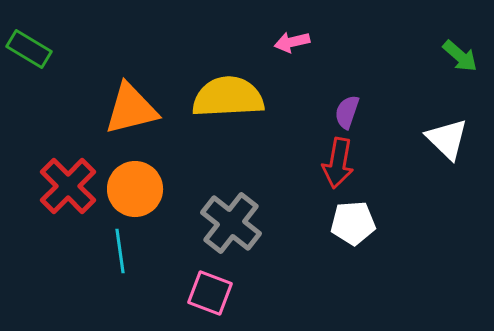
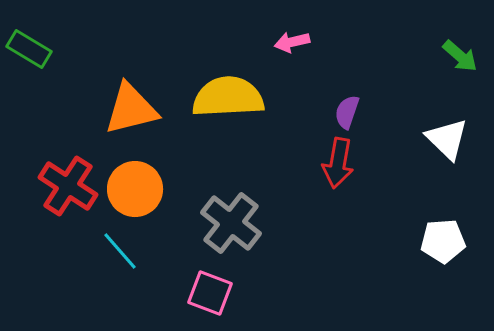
red cross: rotated 12 degrees counterclockwise
white pentagon: moved 90 px right, 18 px down
cyan line: rotated 33 degrees counterclockwise
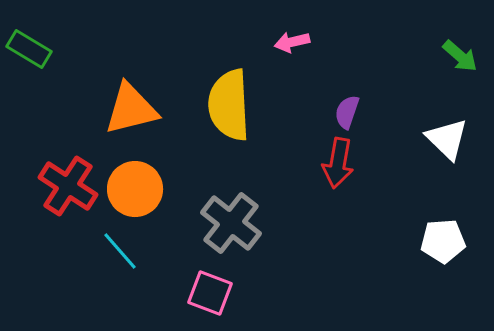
yellow semicircle: moved 1 px right, 8 px down; rotated 90 degrees counterclockwise
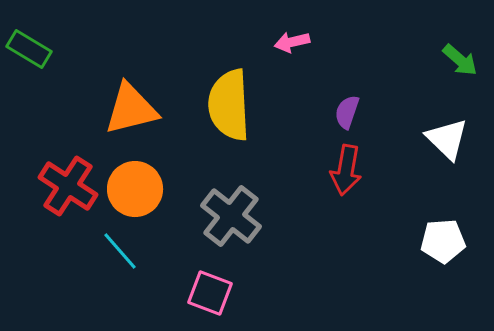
green arrow: moved 4 px down
red arrow: moved 8 px right, 7 px down
gray cross: moved 7 px up
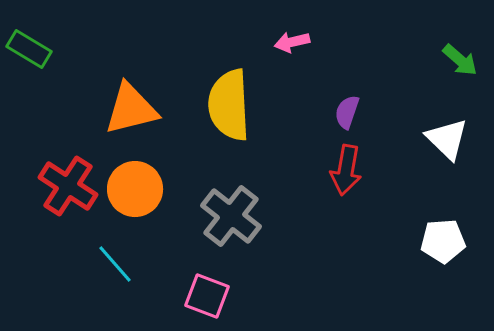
cyan line: moved 5 px left, 13 px down
pink square: moved 3 px left, 3 px down
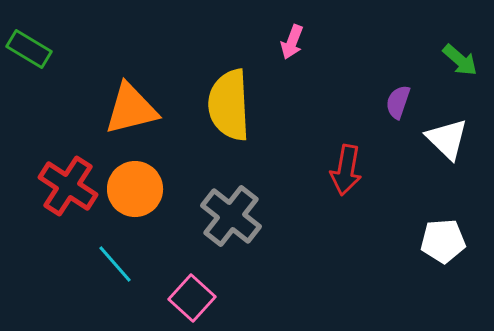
pink arrow: rotated 56 degrees counterclockwise
purple semicircle: moved 51 px right, 10 px up
pink square: moved 15 px left, 2 px down; rotated 21 degrees clockwise
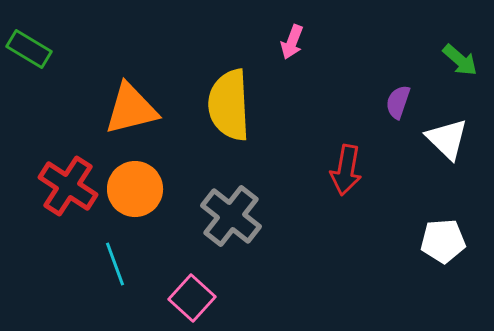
cyan line: rotated 21 degrees clockwise
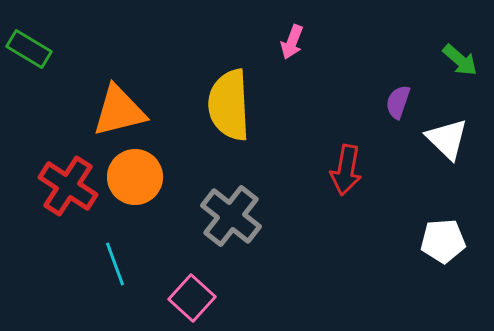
orange triangle: moved 12 px left, 2 px down
orange circle: moved 12 px up
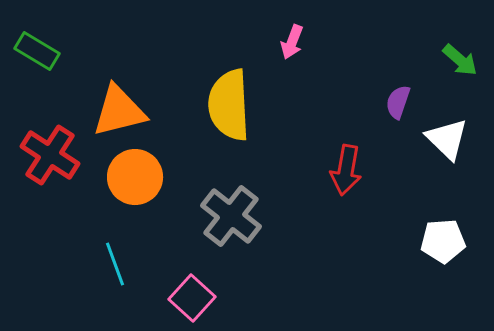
green rectangle: moved 8 px right, 2 px down
red cross: moved 18 px left, 31 px up
